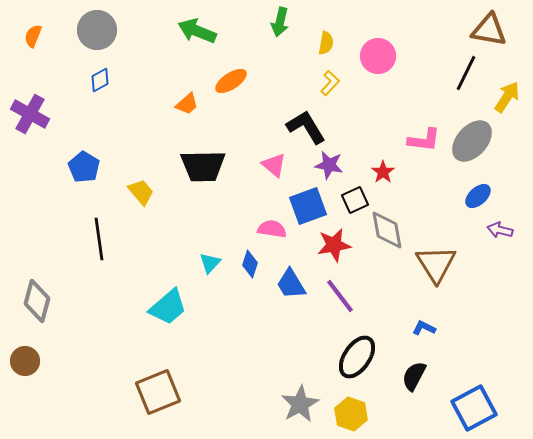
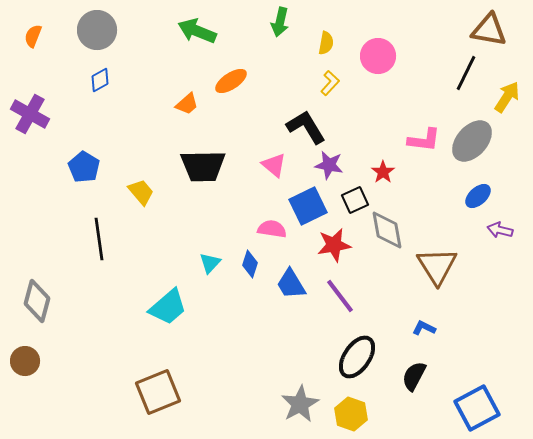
blue square at (308, 206): rotated 6 degrees counterclockwise
brown triangle at (436, 264): moved 1 px right, 2 px down
blue square at (474, 408): moved 3 px right
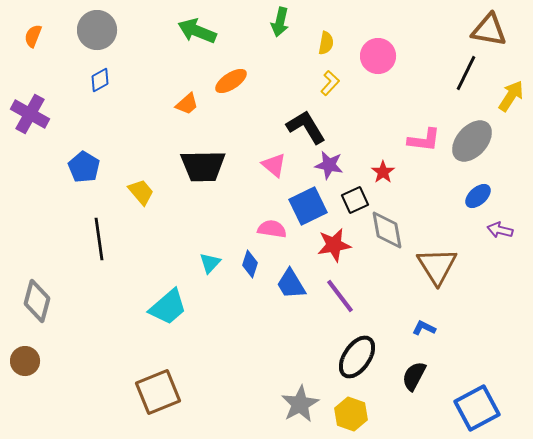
yellow arrow at (507, 97): moved 4 px right, 1 px up
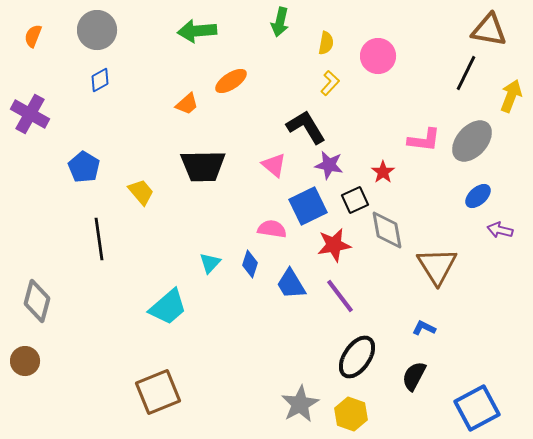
green arrow at (197, 31): rotated 27 degrees counterclockwise
yellow arrow at (511, 96): rotated 12 degrees counterclockwise
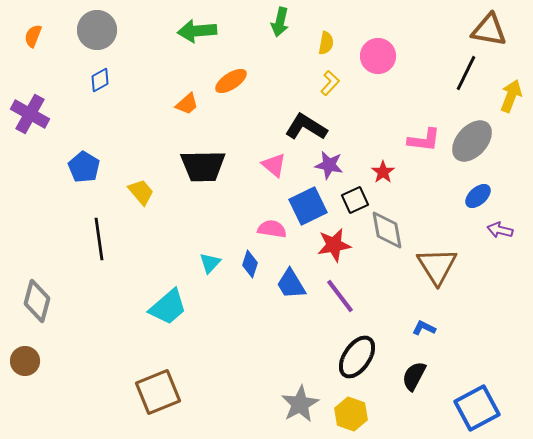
black L-shape at (306, 127): rotated 27 degrees counterclockwise
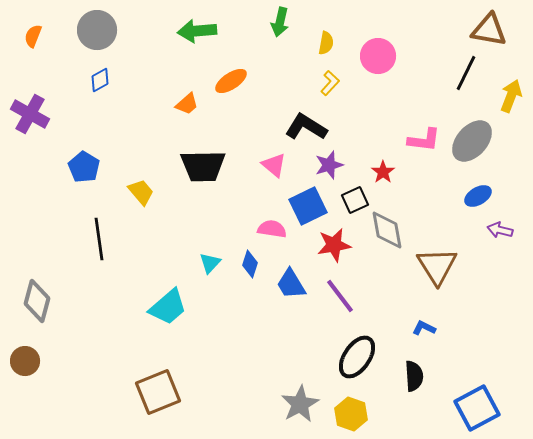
purple star at (329, 165): rotated 28 degrees counterclockwise
blue ellipse at (478, 196): rotated 12 degrees clockwise
black semicircle at (414, 376): rotated 148 degrees clockwise
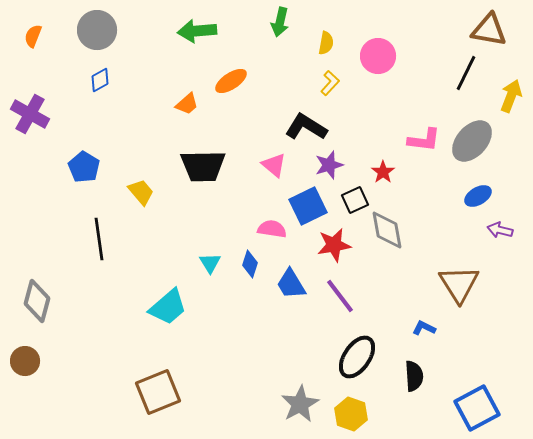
cyan triangle at (210, 263): rotated 15 degrees counterclockwise
brown triangle at (437, 266): moved 22 px right, 18 px down
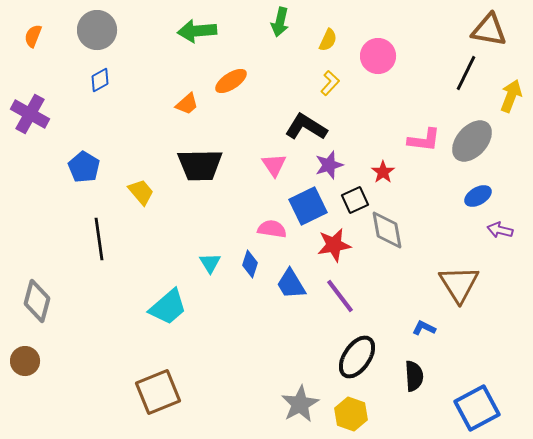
yellow semicircle at (326, 43): moved 2 px right, 3 px up; rotated 15 degrees clockwise
pink triangle at (274, 165): rotated 16 degrees clockwise
black trapezoid at (203, 166): moved 3 px left, 1 px up
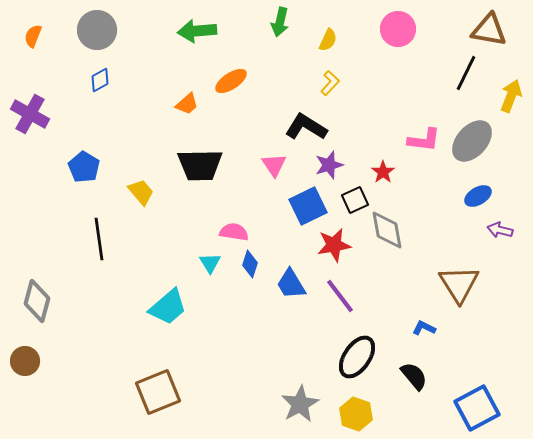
pink circle at (378, 56): moved 20 px right, 27 px up
pink semicircle at (272, 229): moved 38 px left, 3 px down
black semicircle at (414, 376): rotated 36 degrees counterclockwise
yellow hexagon at (351, 414): moved 5 px right
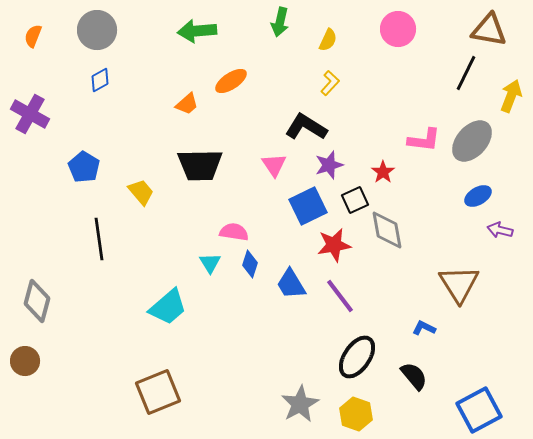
blue square at (477, 408): moved 2 px right, 2 px down
